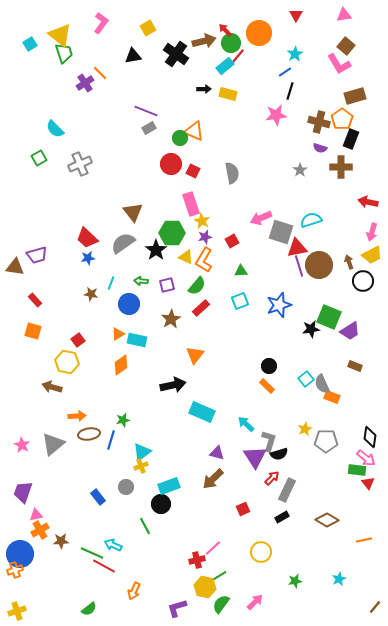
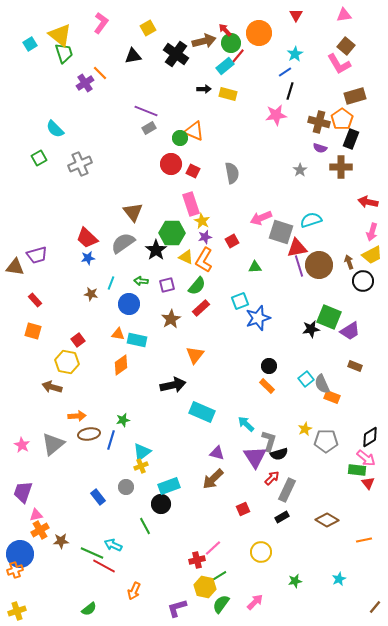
green triangle at (241, 271): moved 14 px right, 4 px up
blue star at (279, 305): moved 21 px left, 13 px down
orange triangle at (118, 334): rotated 40 degrees clockwise
black diamond at (370, 437): rotated 50 degrees clockwise
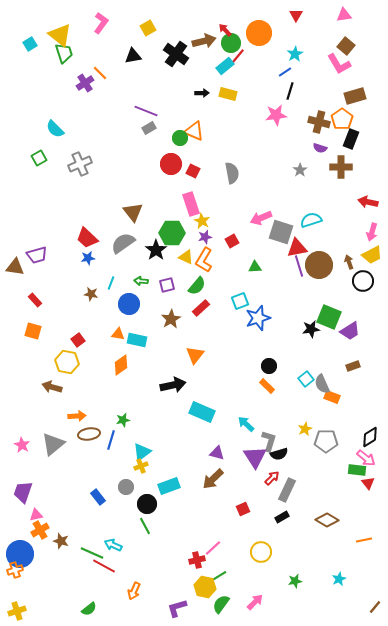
black arrow at (204, 89): moved 2 px left, 4 px down
brown rectangle at (355, 366): moved 2 px left; rotated 40 degrees counterclockwise
black circle at (161, 504): moved 14 px left
brown star at (61, 541): rotated 21 degrees clockwise
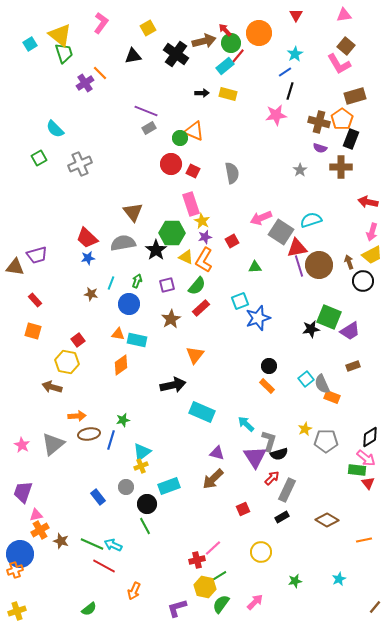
gray square at (281, 232): rotated 15 degrees clockwise
gray semicircle at (123, 243): rotated 25 degrees clockwise
green arrow at (141, 281): moved 4 px left; rotated 104 degrees clockwise
green line at (92, 553): moved 9 px up
